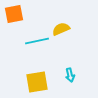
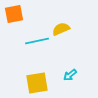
cyan arrow: rotated 64 degrees clockwise
yellow square: moved 1 px down
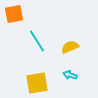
yellow semicircle: moved 9 px right, 18 px down
cyan line: rotated 70 degrees clockwise
cyan arrow: rotated 56 degrees clockwise
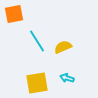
yellow semicircle: moved 7 px left
cyan arrow: moved 3 px left, 3 px down
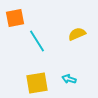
orange square: moved 1 px right, 4 px down
yellow semicircle: moved 14 px right, 13 px up
cyan arrow: moved 2 px right, 1 px down
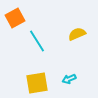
orange square: rotated 18 degrees counterclockwise
cyan arrow: rotated 40 degrees counterclockwise
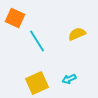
orange square: rotated 36 degrees counterclockwise
yellow square: rotated 15 degrees counterclockwise
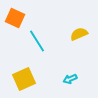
yellow semicircle: moved 2 px right
cyan arrow: moved 1 px right
yellow square: moved 13 px left, 4 px up
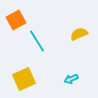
orange square: moved 1 px right, 2 px down; rotated 36 degrees clockwise
cyan arrow: moved 1 px right
